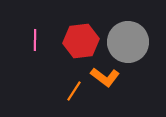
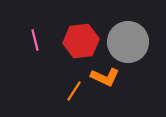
pink line: rotated 15 degrees counterclockwise
orange L-shape: rotated 12 degrees counterclockwise
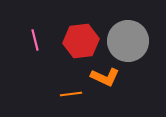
gray circle: moved 1 px up
orange line: moved 3 px left, 3 px down; rotated 50 degrees clockwise
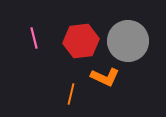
pink line: moved 1 px left, 2 px up
orange line: rotated 70 degrees counterclockwise
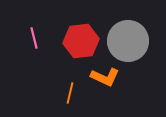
orange line: moved 1 px left, 1 px up
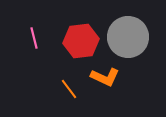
gray circle: moved 4 px up
orange line: moved 1 px left, 4 px up; rotated 50 degrees counterclockwise
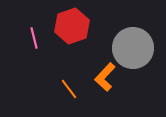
gray circle: moved 5 px right, 11 px down
red hexagon: moved 9 px left, 15 px up; rotated 12 degrees counterclockwise
orange L-shape: rotated 108 degrees clockwise
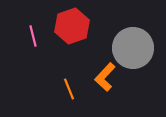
pink line: moved 1 px left, 2 px up
orange line: rotated 15 degrees clockwise
